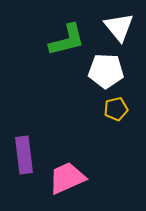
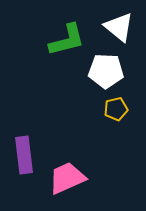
white triangle: rotated 12 degrees counterclockwise
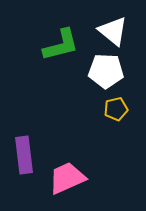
white triangle: moved 6 px left, 4 px down
green L-shape: moved 6 px left, 5 px down
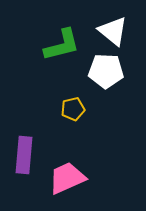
green L-shape: moved 1 px right
yellow pentagon: moved 43 px left
purple rectangle: rotated 12 degrees clockwise
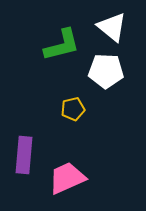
white triangle: moved 1 px left, 4 px up
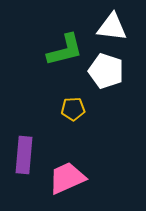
white triangle: rotated 32 degrees counterclockwise
green L-shape: moved 3 px right, 5 px down
white pentagon: rotated 16 degrees clockwise
yellow pentagon: rotated 10 degrees clockwise
